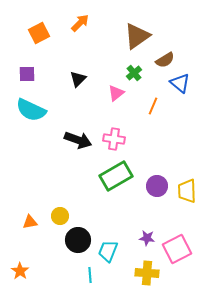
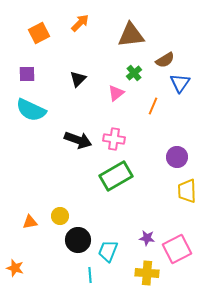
brown triangle: moved 6 px left, 1 px up; rotated 28 degrees clockwise
blue triangle: rotated 25 degrees clockwise
purple circle: moved 20 px right, 29 px up
orange star: moved 5 px left, 3 px up; rotated 18 degrees counterclockwise
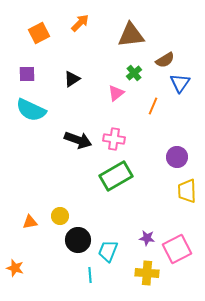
black triangle: moved 6 px left; rotated 12 degrees clockwise
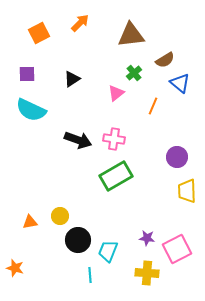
blue triangle: rotated 25 degrees counterclockwise
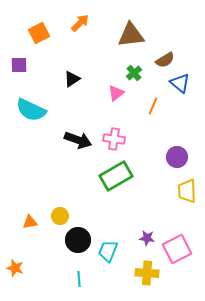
purple square: moved 8 px left, 9 px up
cyan line: moved 11 px left, 4 px down
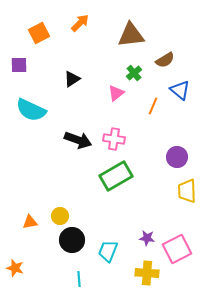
blue triangle: moved 7 px down
black circle: moved 6 px left
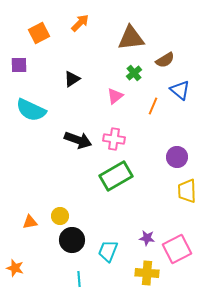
brown triangle: moved 3 px down
pink triangle: moved 1 px left, 3 px down
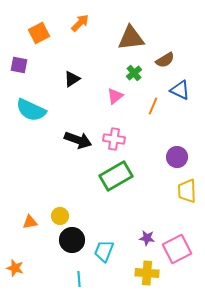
purple square: rotated 12 degrees clockwise
blue triangle: rotated 15 degrees counterclockwise
cyan trapezoid: moved 4 px left
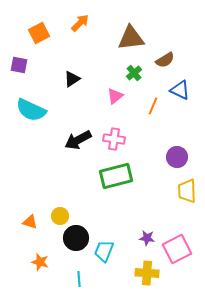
black arrow: rotated 132 degrees clockwise
green rectangle: rotated 16 degrees clockwise
orange triangle: rotated 28 degrees clockwise
black circle: moved 4 px right, 2 px up
orange star: moved 25 px right, 6 px up
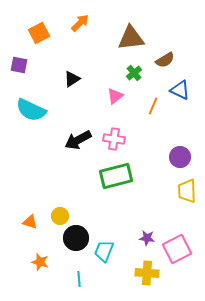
purple circle: moved 3 px right
